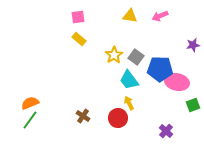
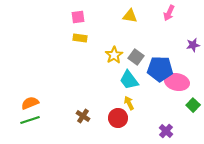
pink arrow: moved 9 px right, 3 px up; rotated 42 degrees counterclockwise
yellow rectangle: moved 1 px right, 1 px up; rotated 32 degrees counterclockwise
green square: rotated 24 degrees counterclockwise
green line: rotated 36 degrees clockwise
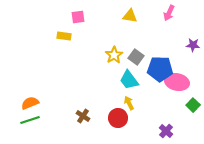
yellow rectangle: moved 16 px left, 2 px up
purple star: rotated 16 degrees clockwise
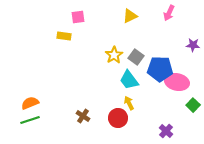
yellow triangle: rotated 35 degrees counterclockwise
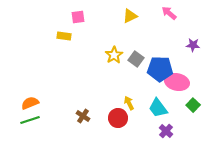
pink arrow: rotated 105 degrees clockwise
gray square: moved 2 px down
cyan trapezoid: moved 29 px right, 28 px down
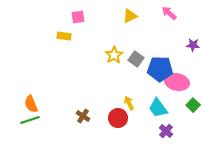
orange semicircle: moved 1 px right, 1 px down; rotated 90 degrees counterclockwise
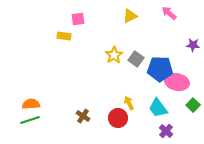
pink square: moved 2 px down
orange semicircle: rotated 108 degrees clockwise
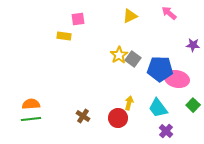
yellow star: moved 5 px right
gray square: moved 3 px left
pink ellipse: moved 3 px up
yellow arrow: rotated 40 degrees clockwise
green line: moved 1 px right, 1 px up; rotated 12 degrees clockwise
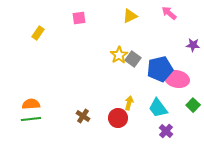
pink square: moved 1 px right, 1 px up
yellow rectangle: moved 26 px left, 3 px up; rotated 64 degrees counterclockwise
blue pentagon: rotated 15 degrees counterclockwise
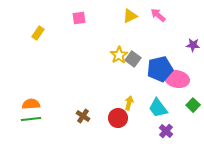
pink arrow: moved 11 px left, 2 px down
